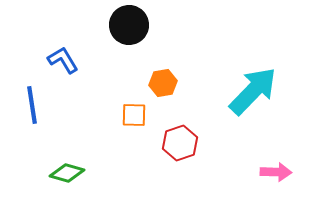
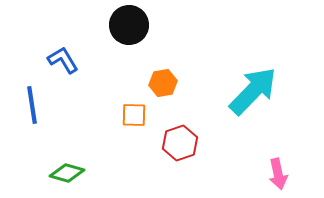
pink arrow: moved 2 px right, 2 px down; rotated 76 degrees clockwise
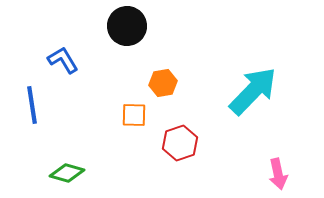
black circle: moved 2 px left, 1 px down
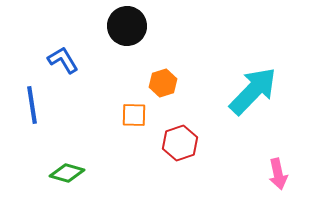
orange hexagon: rotated 8 degrees counterclockwise
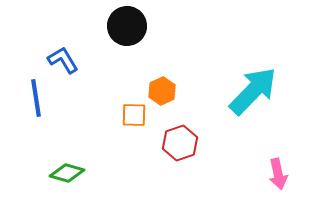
orange hexagon: moved 1 px left, 8 px down; rotated 8 degrees counterclockwise
blue line: moved 4 px right, 7 px up
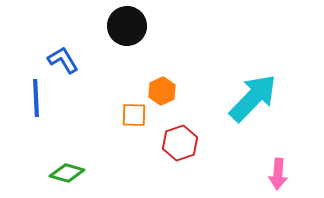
cyan arrow: moved 7 px down
blue line: rotated 6 degrees clockwise
pink arrow: rotated 16 degrees clockwise
